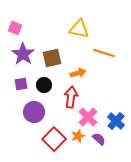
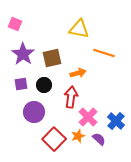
pink square: moved 4 px up
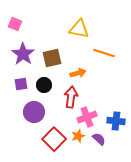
pink cross: moved 1 px left; rotated 24 degrees clockwise
blue cross: rotated 36 degrees counterclockwise
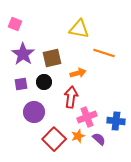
black circle: moved 3 px up
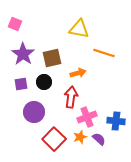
orange star: moved 2 px right, 1 px down
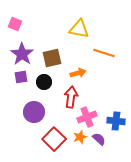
purple star: moved 1 px left
purple square: moved 7 px up
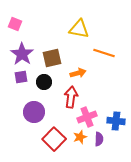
purple semicircle: rotated 48 degrees clockwise
